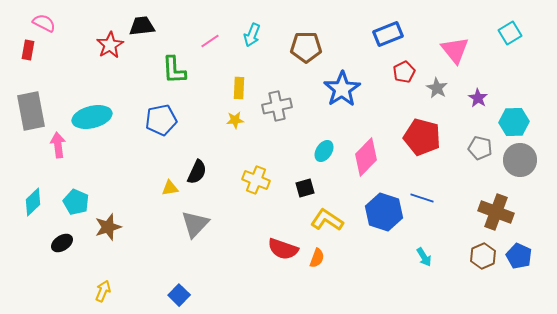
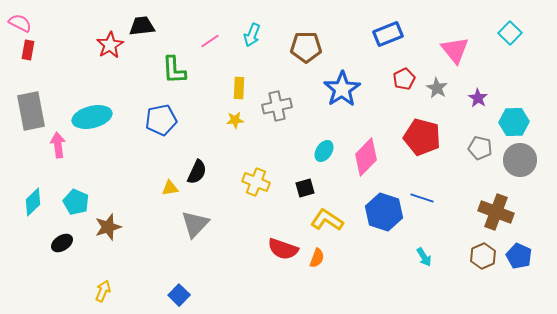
pink semicircle at (44, 23): moved 24 px left
cyan square at (510, 33): rotated 15 degrees counterclockwise
red pentagon at (404, 72): moved 7 px down
yellow cross at (256, 180): moved 2 px down
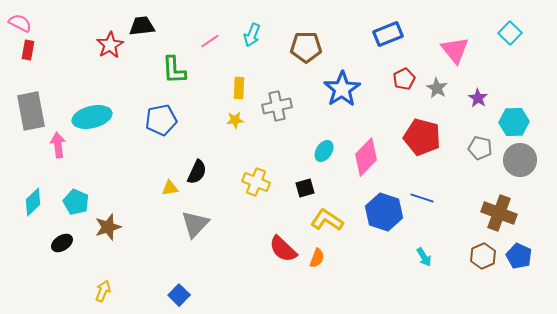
brown cross at (496, 212): moved 3 px right, 1 px down
red semicircle at (283, 249): rotated 24 degrees clockwise
